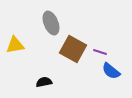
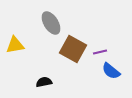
gray ellipse: rotated 10 degrees counterclockwise
purple line: rotated 32 degrees counterclockwise
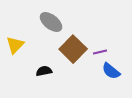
gray ellipse: moved 1 px up; rotated 20 degrees counterclockwise
yellow triangle: rotated 36 degrees counterclockwise
brown square: rotated 16 degrees clockwise
black semicircle: moved 11 px up
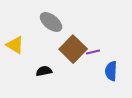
yellow triangle: rotated 42 degrees counterclockwise
purple line: moved 7 px left
blue semicircle: rotated 54 degrees clockwise
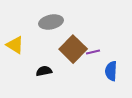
gray ellipse: rotated 50 degrees counterclockwise
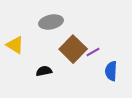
purple line: rotated 16 degrees counterclockwise
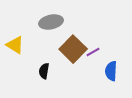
black semicircle: rotated 70 degrees counterclockwise
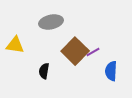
yellow triangle: rotated 24 degrees counterclockwise
brown square: moved 2 px right, 2 px down
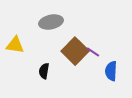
purple line: rotated 64 degrees clockwise
